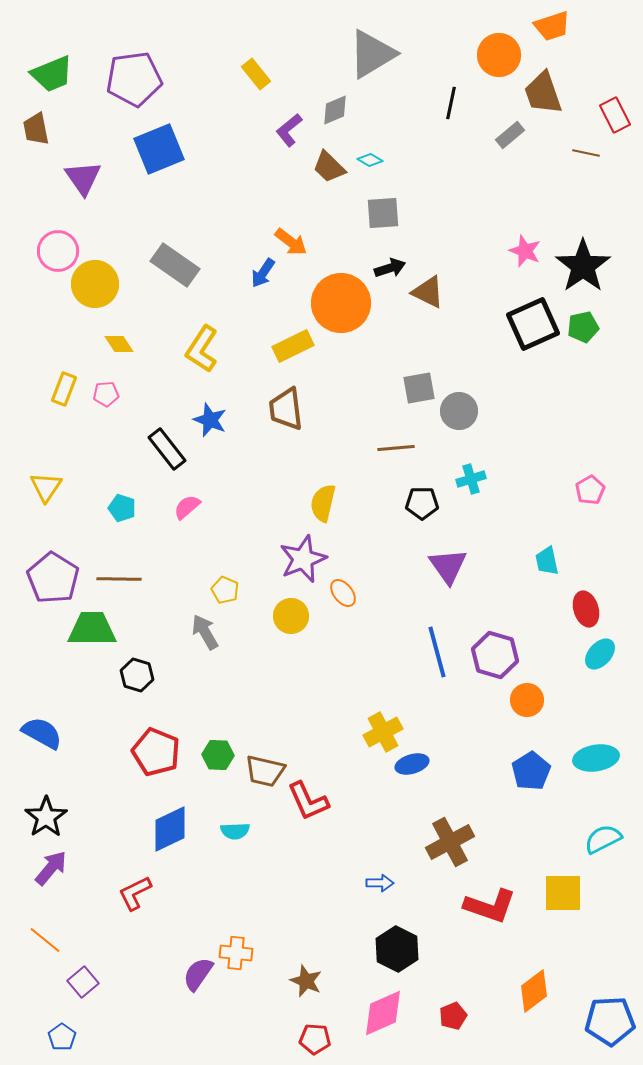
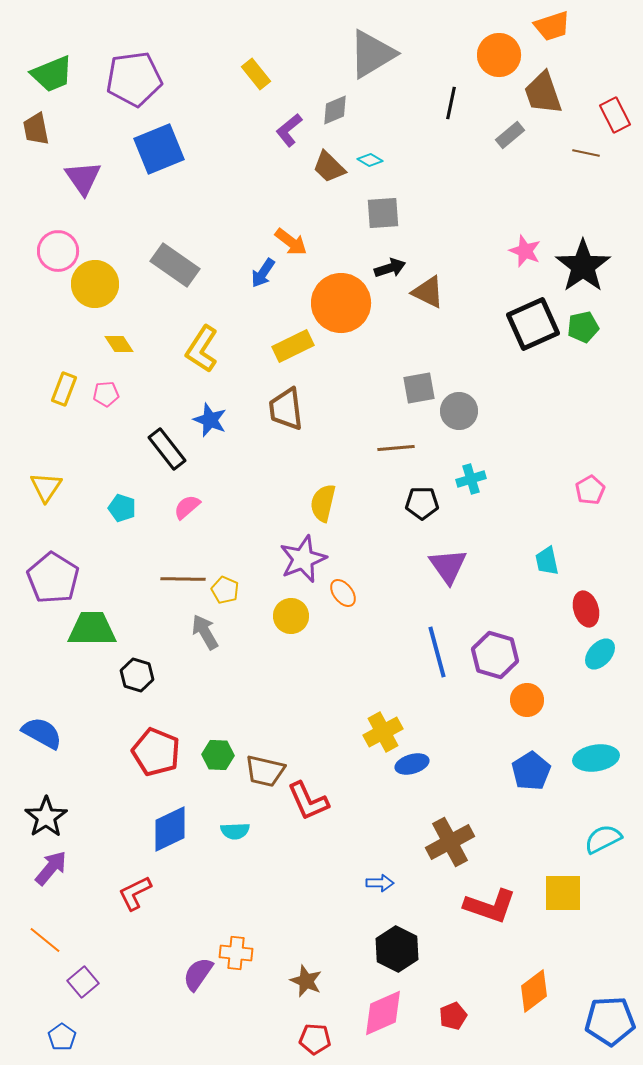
brown line at (119, 579): moved 64 px right
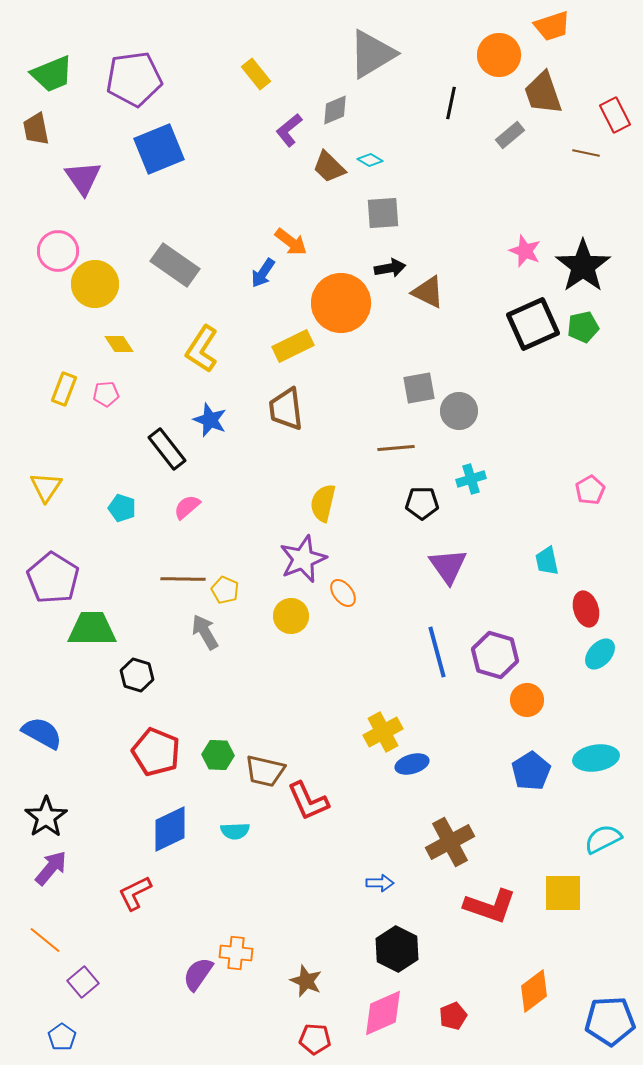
black arrow at (390, 268): rotated 8 degrees clockwise
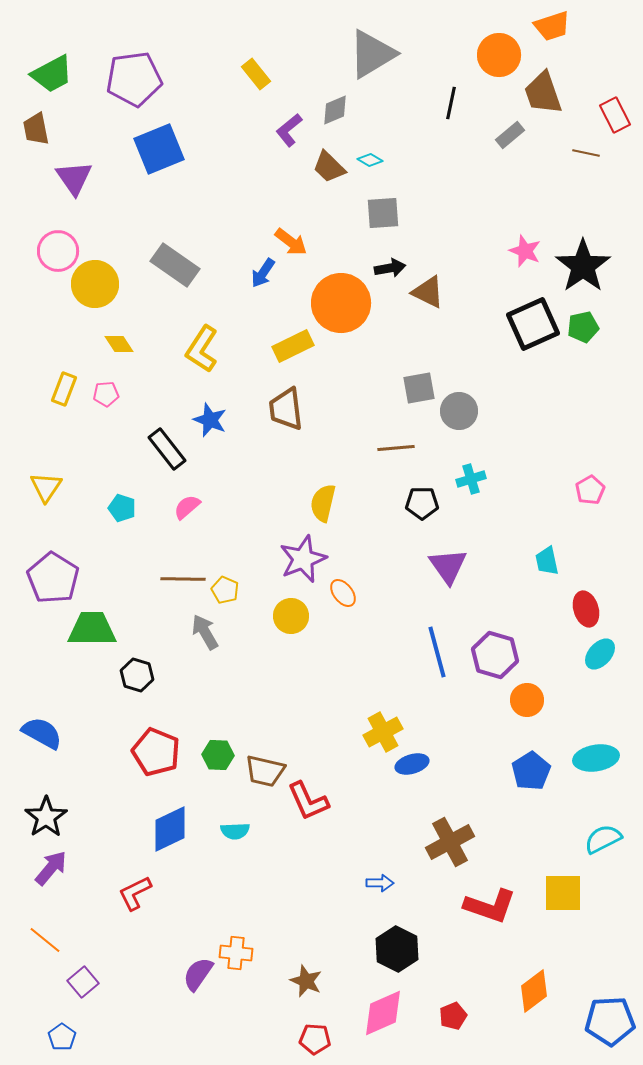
green trapezoid at (52, 74): rotated 6 degrees counterclockwise
purple triangle at (83, 178): moved 9 px left
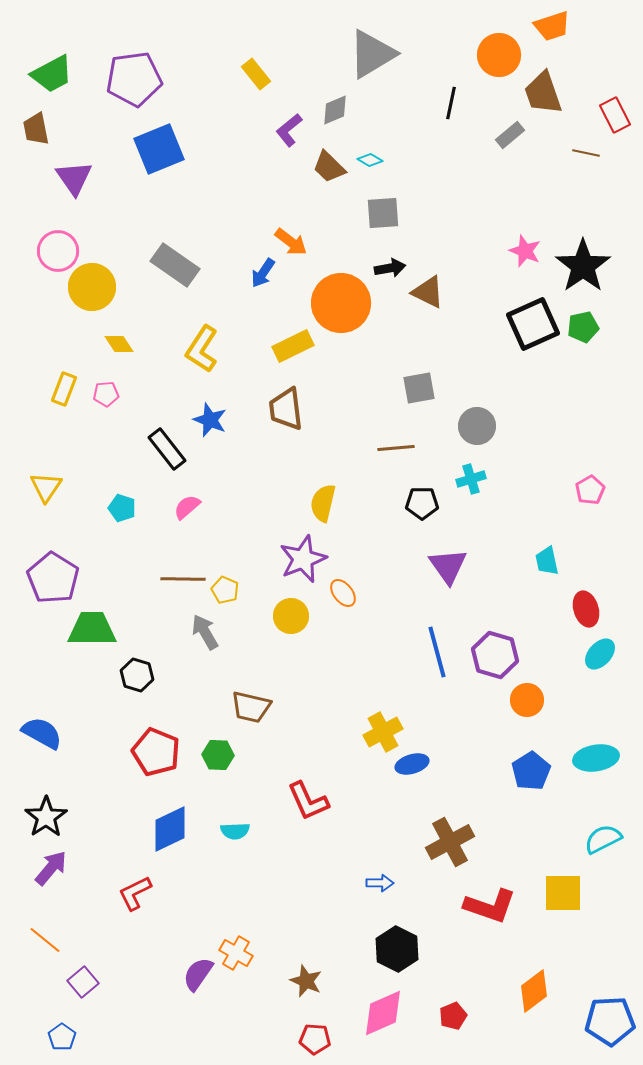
yellow circle at (95, 284): moved 3 px left, 3 px down
gray circle at (459, 411): moved 18 px right, 15 px down
brown trapezoid at (265, 771): moved 14 px left, 64 px up
orange cross at (236, 953): rotated 24 degrees clockwise
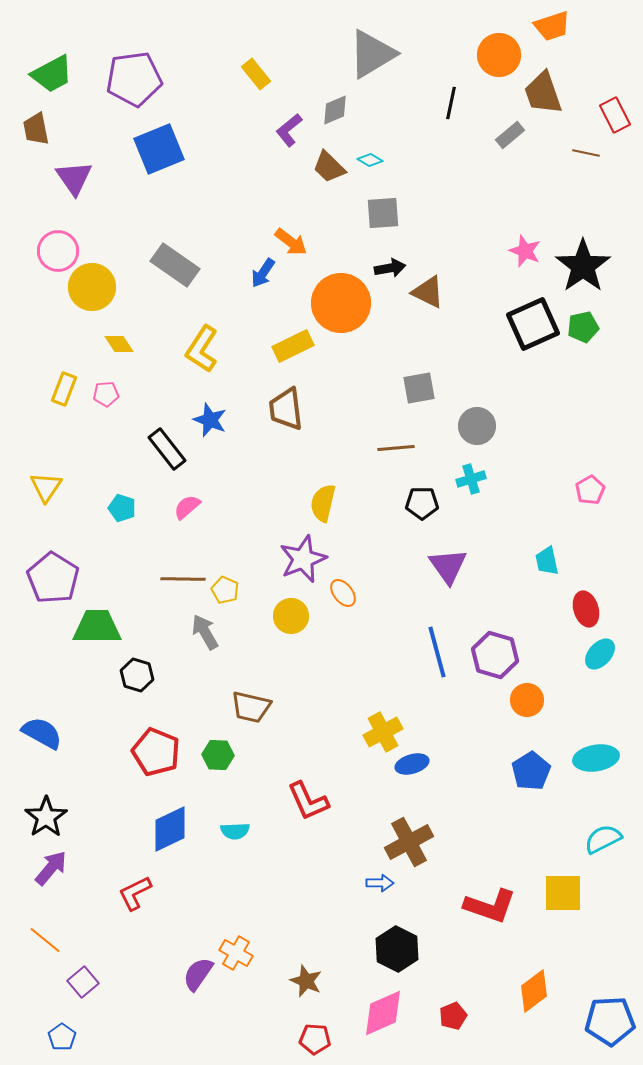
green trapezoid at (92, 629): moved 5 px right, 2 px up
brown cross at (450, 842): moved 41 px left
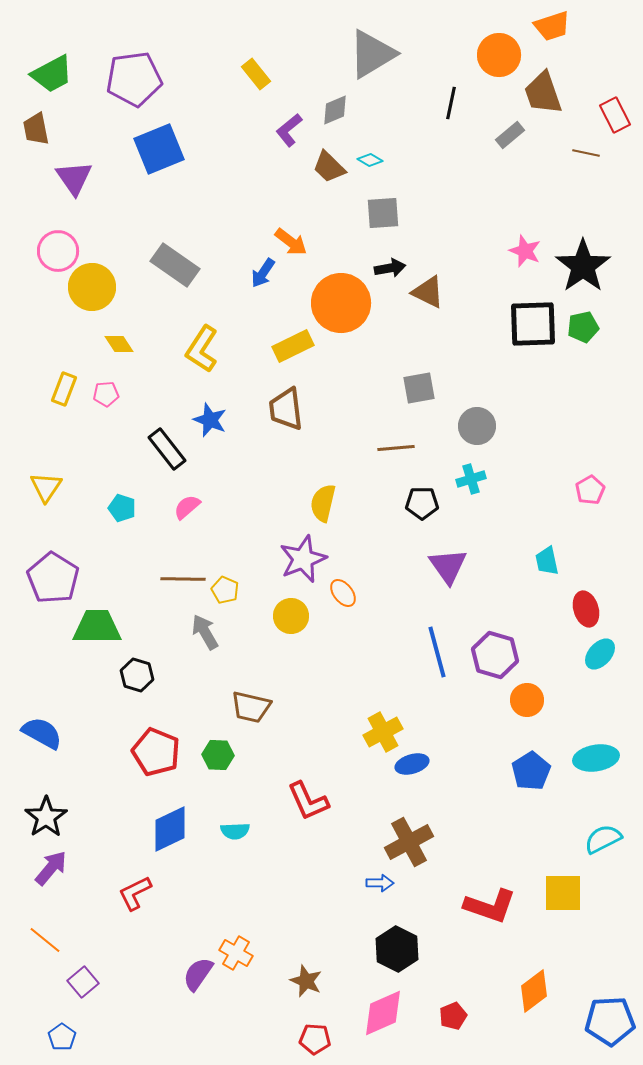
black square at (533, 324): rotated 22 degrees clockwise
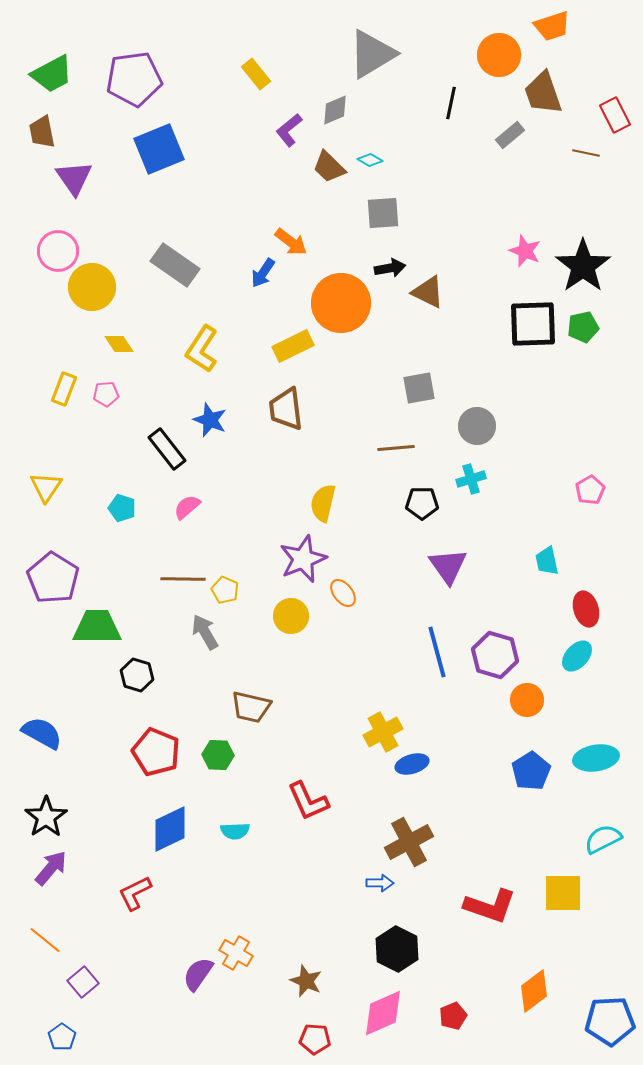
brown trapezoid at (36, 129): moved 6 px right, 3 px down
cyan ellipse at (600, 654): moved 23 px left, 2 px down
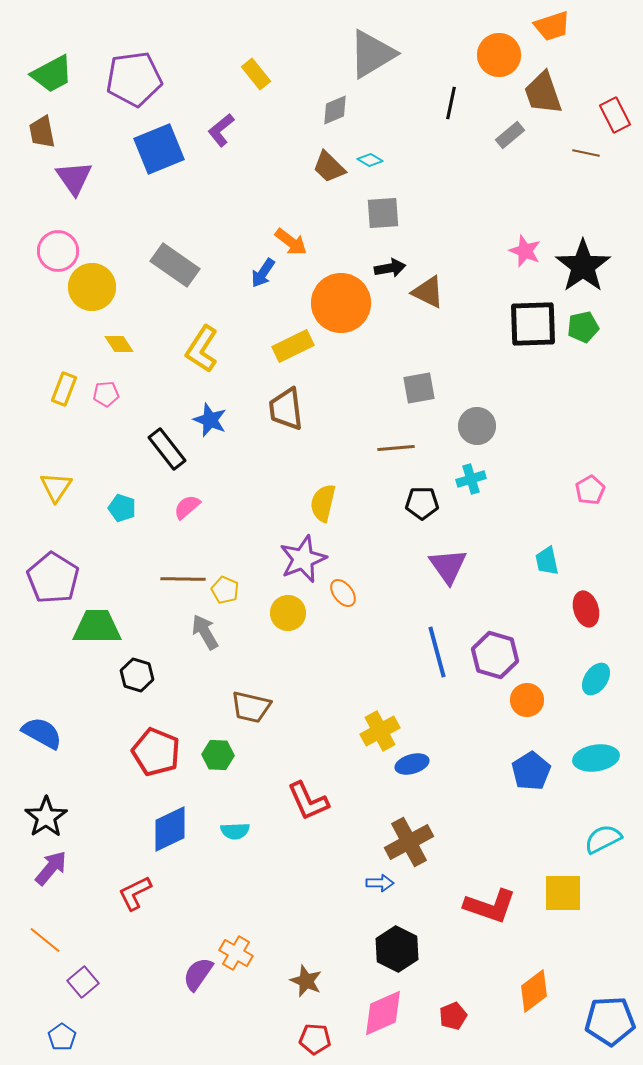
purple L-shape at (289, 130): moved 68 px left
yellow triangle at (46, 487): moved 10 px right
yellow circle at (291, 616): moved 3 px left, 3 px up
cyan ellipse at (577, 656): moved 19 px right, 23 px down; rotated 8 degrees counterclockwise
yellow cross at (383, 732): moved 3 px left, 1 px up
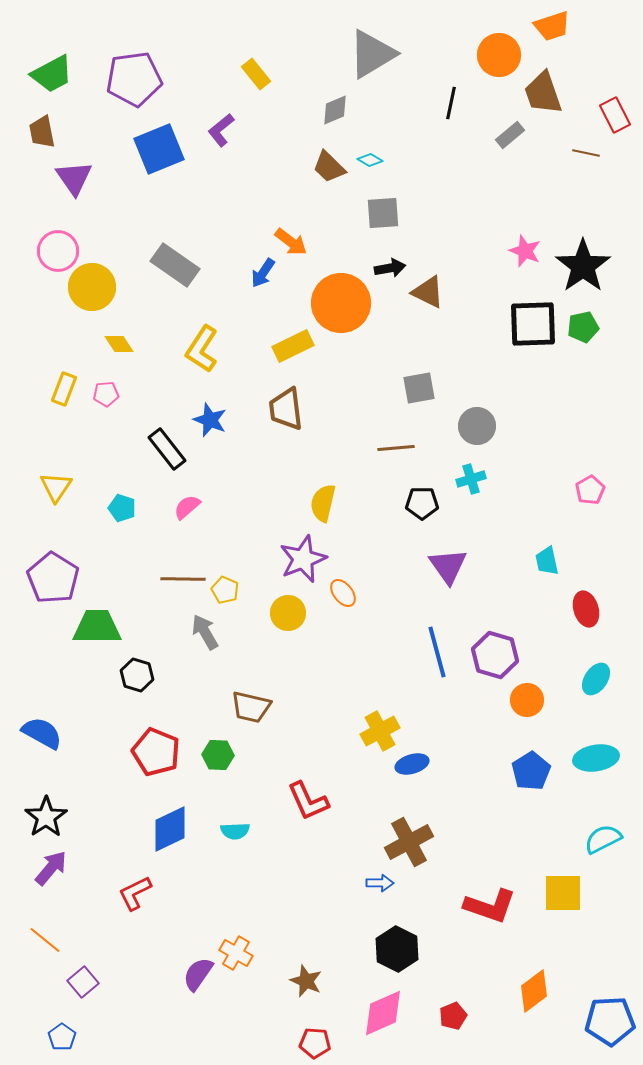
red pentagon at (315, 1039): moved 4 px down
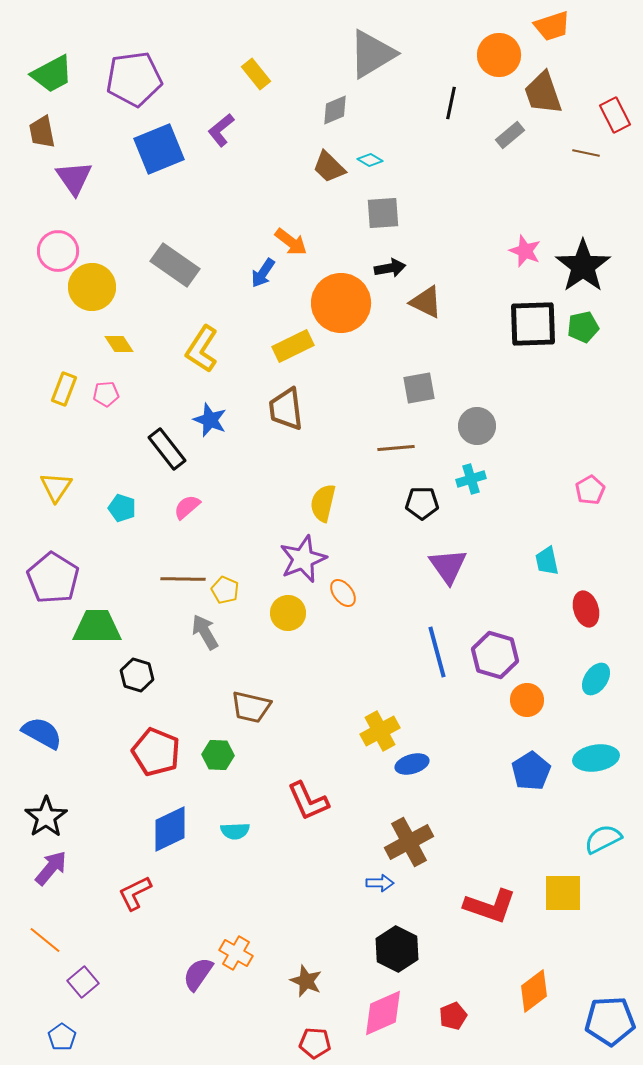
brown triangle at (428, 292): moved 2 px left, 10 px down
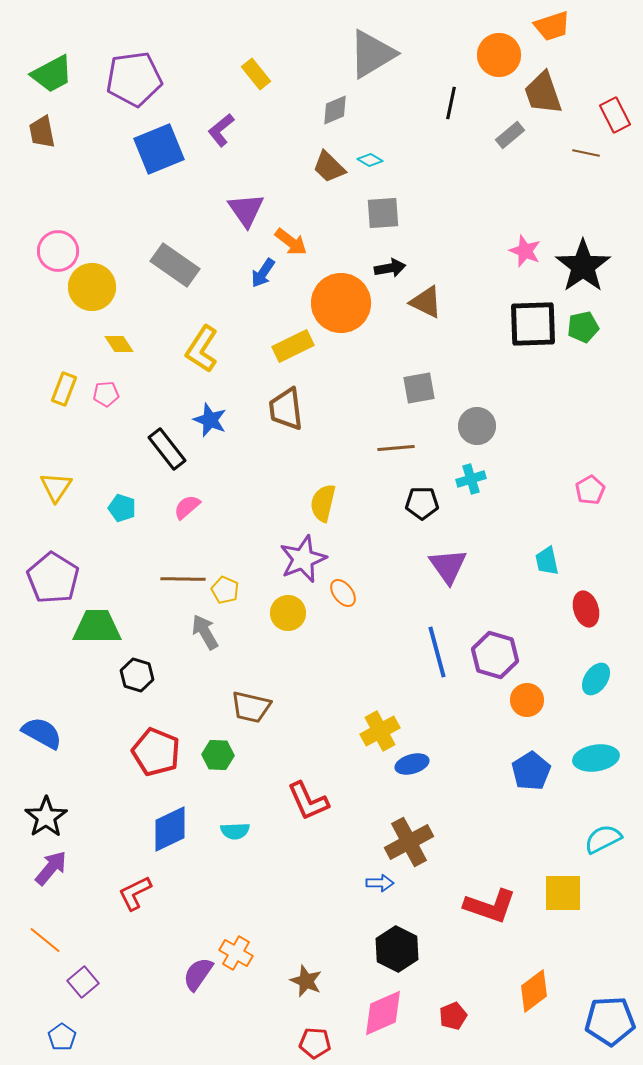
purple triangle at (74, 178): moved 172 px right, 32 px down
